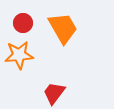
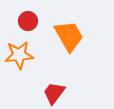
red circle: moved 5 px right, 2 px up
orange trapezoid: moved 6 px right, 8 px down
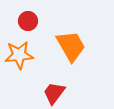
orange trapezoid: moved 2 px right, 10 px down
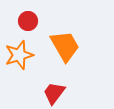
orange trapezoid: moved 6 px left
orange star: rotated 12 degrees counterclockwise
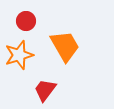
red circle: moved 2 px left
red trapezoid: moved 9 px left, 3 px up
